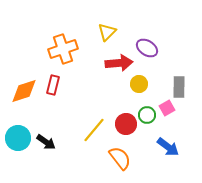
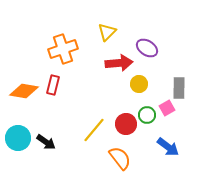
gray rectangle: moved 1 px down
orange diamond: rotated 28 degrees clockwise
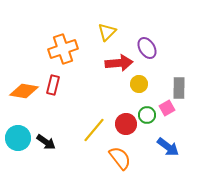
purple ellipse: rotated 25 degrees clockwise
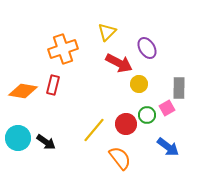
red arrow: rotated 32 degrees clockwise
orange diamond: moved 1 px left
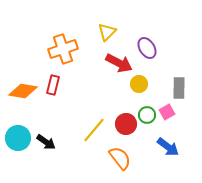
pink square: moved 4 px down
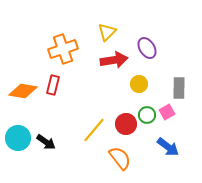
red arrow: moved 5 px left, 3 px up; rotated 36 degrees counterclockwise
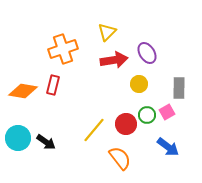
purple ellipse: moved 5 px down
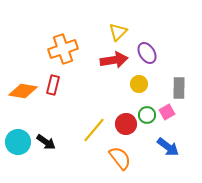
yellow triangle: moved 11 px right
cyan circle: moved 4 px down
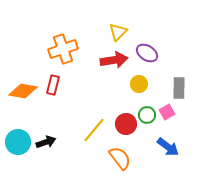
purple ellipse: rotated 25 degrees counterclockwise
black arrow: rotated 54 degrees counterclockwise
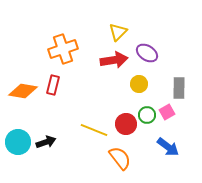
yellow line: rotated 72 degrees clockwise
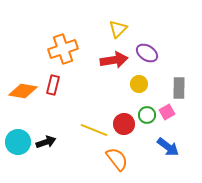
yellow triangle: moved 3 px up
red circle: moved 2 px left
orange semicircle: moved 3 px left, 1 px down
